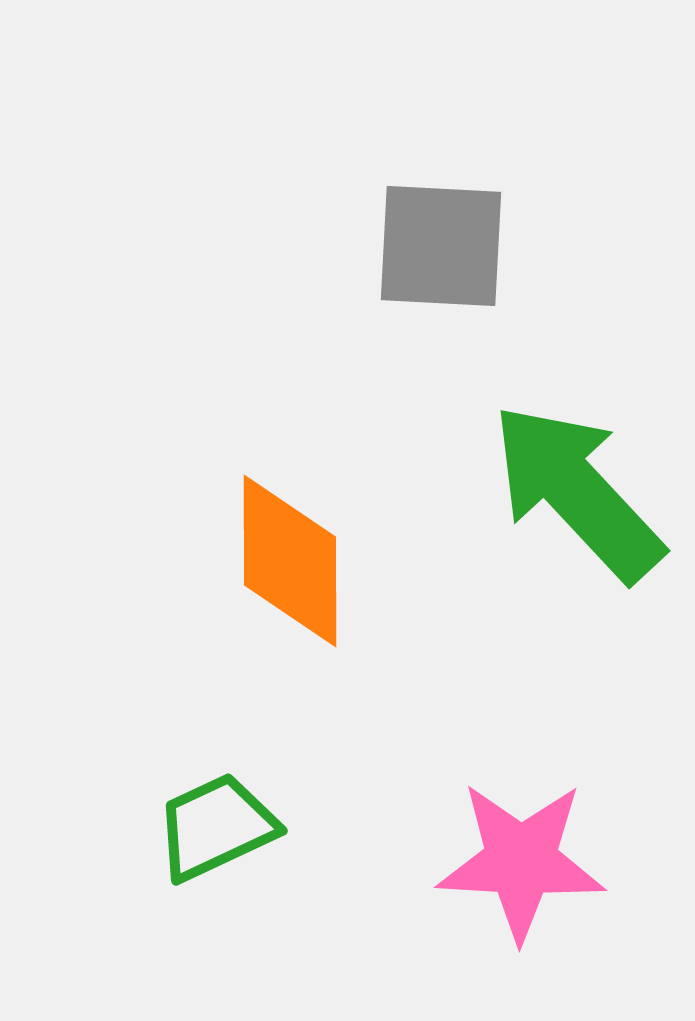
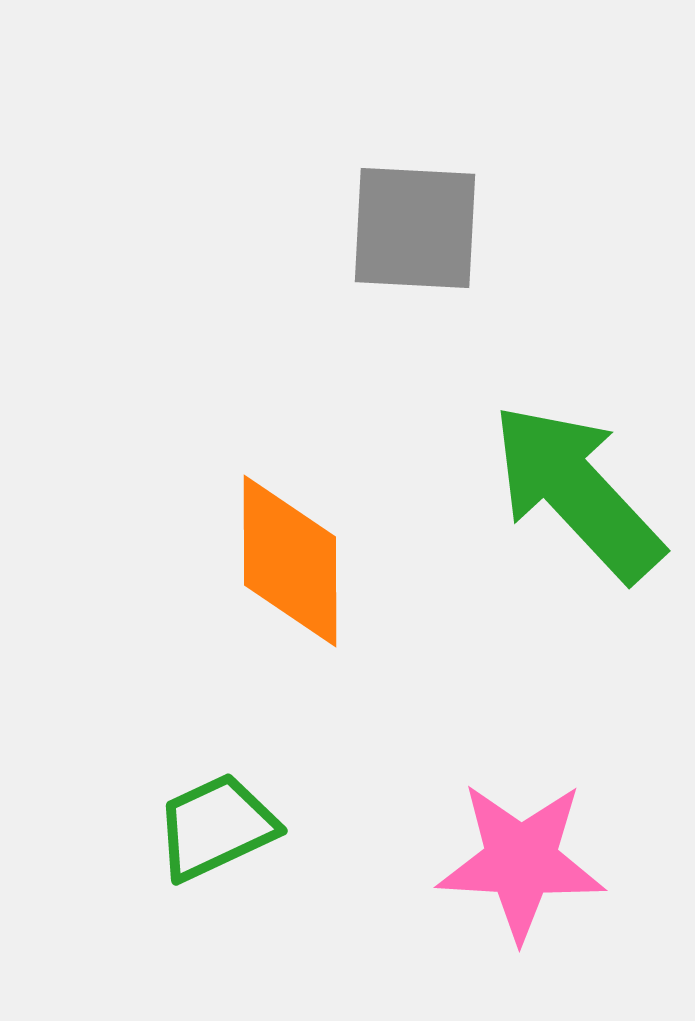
gray square: moved 26 px left, 18 px up
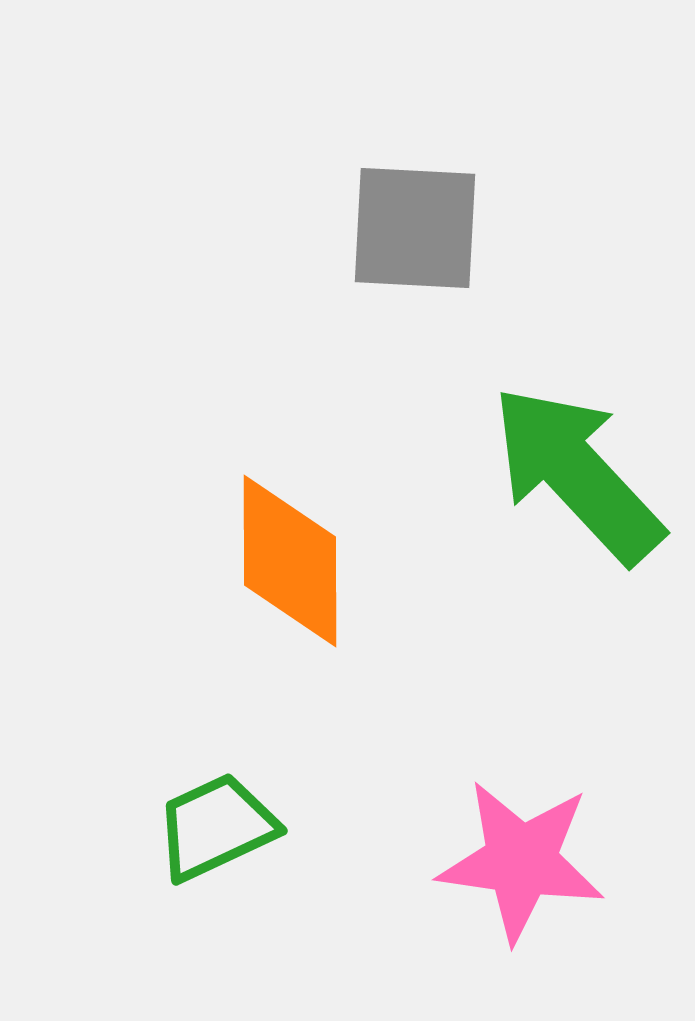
green arrow: moved 18 px up
pink star: rotated 5 degrees clockwise
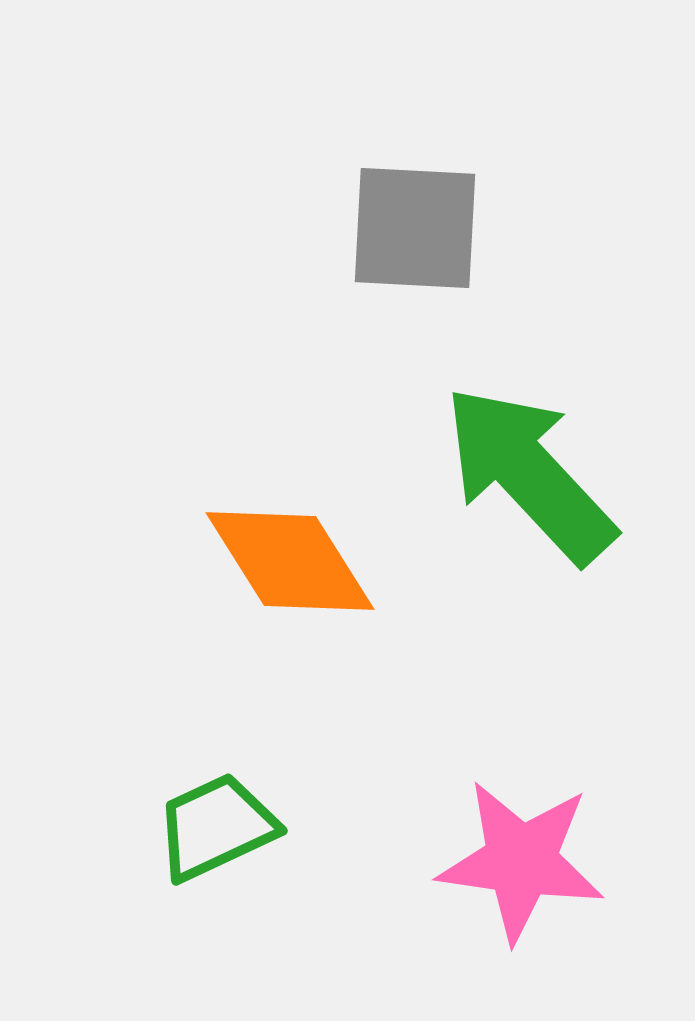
green arrow: moved 48 px left
orange diamond: rotated 32 degrees counterclockwise
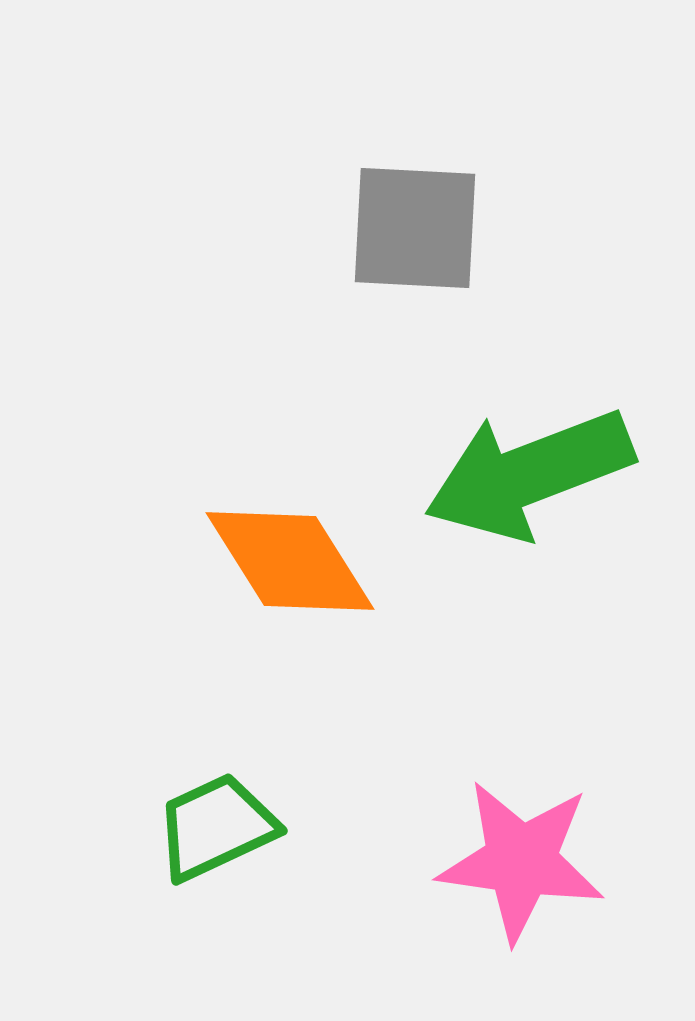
green arrow: rotated 68 degrees counterclockwise
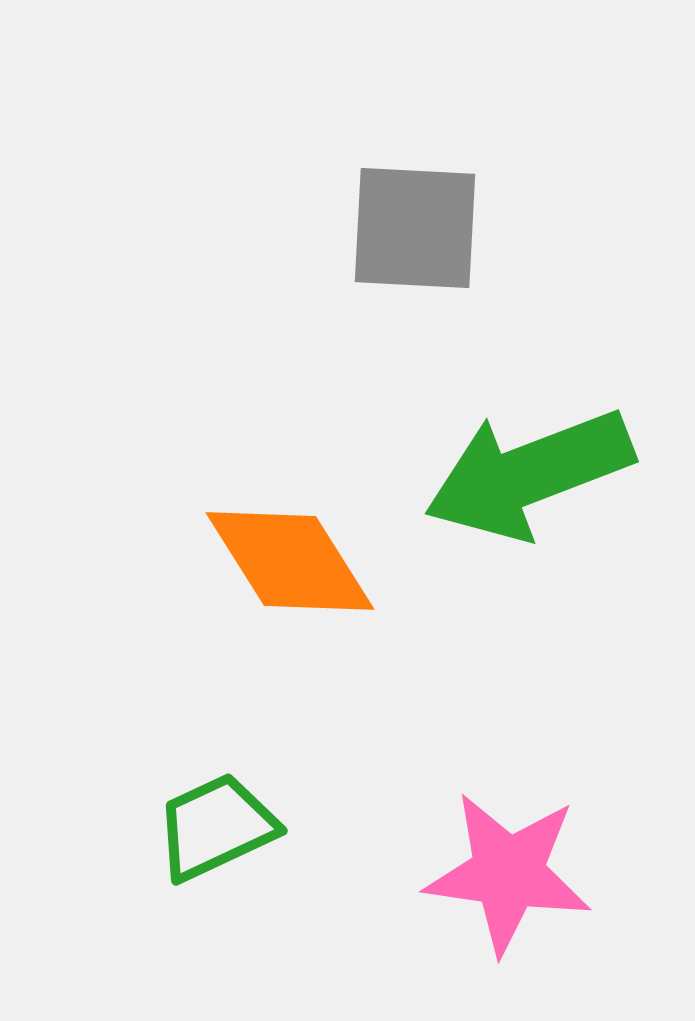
pink star: moved 13 px left, 12 px down
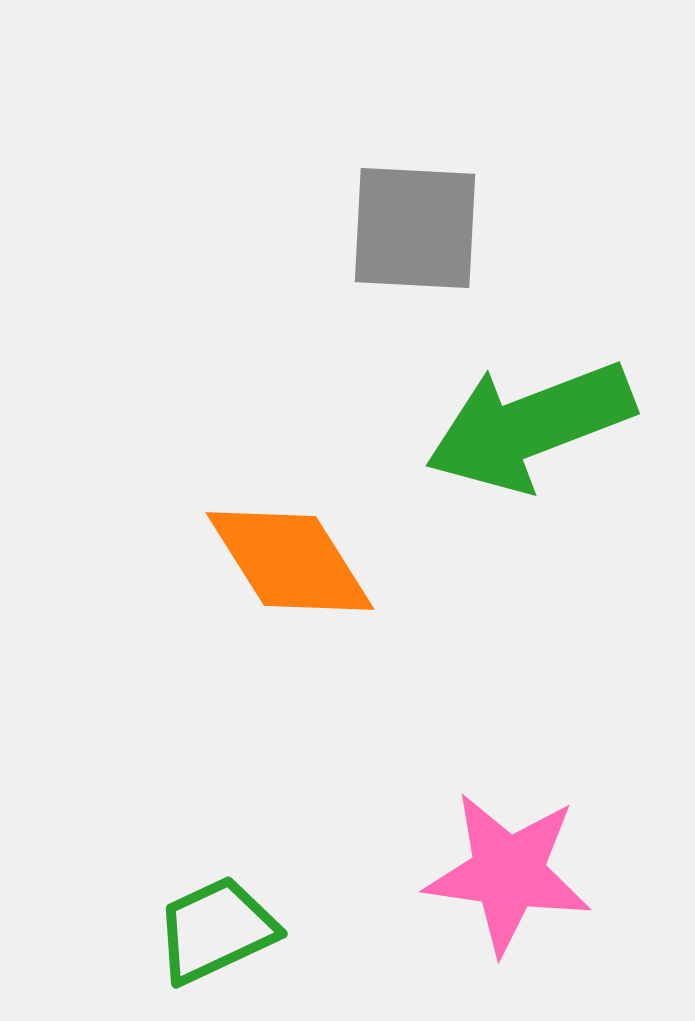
green arrow: moved 1 px right, 48 px up
green trapezoid: moved 103 px down
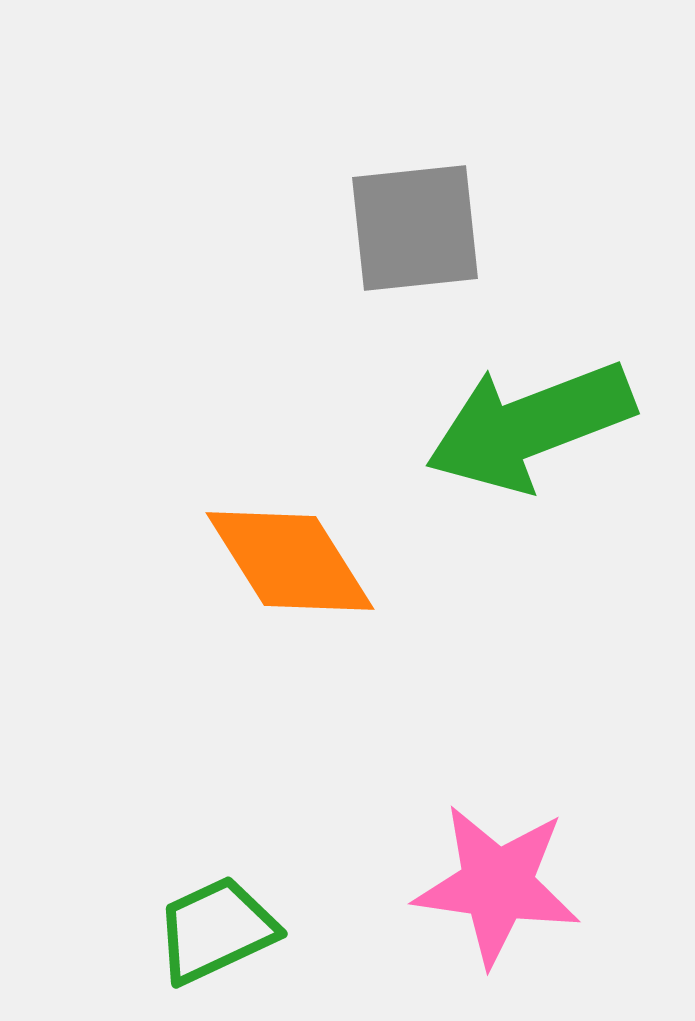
gray square: rotated 9 degrees counterclockwise
pink star: moved 11 px left, 12 px down
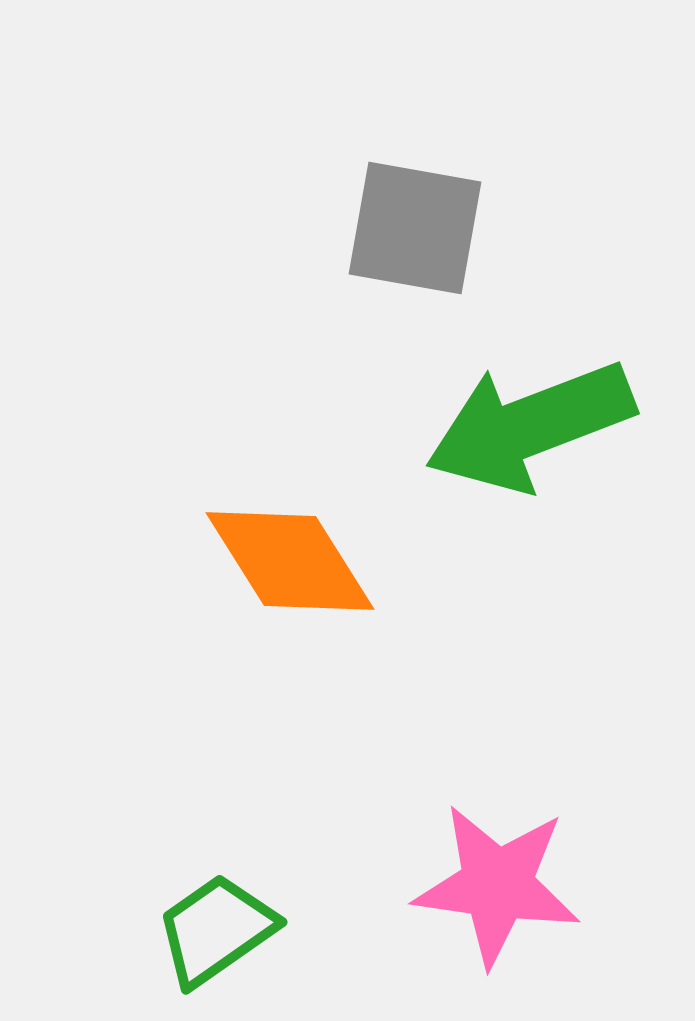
gray square: rotated 16 degrees clockwise
green trapezoid: rotated 10 degrees counterclockwise
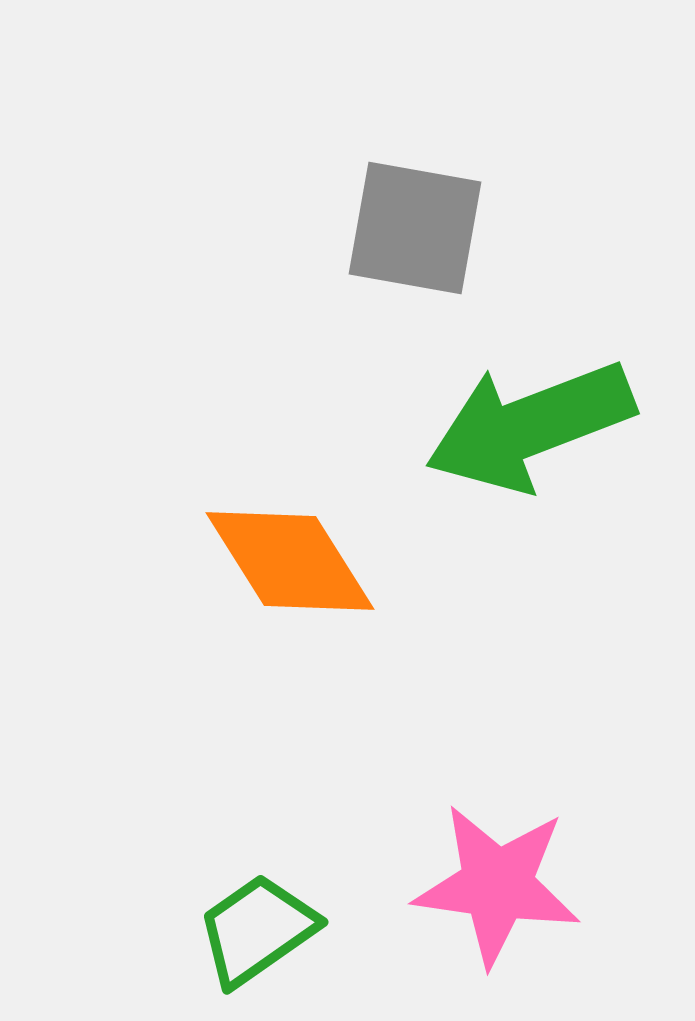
green trapezoid: moved 41 px right
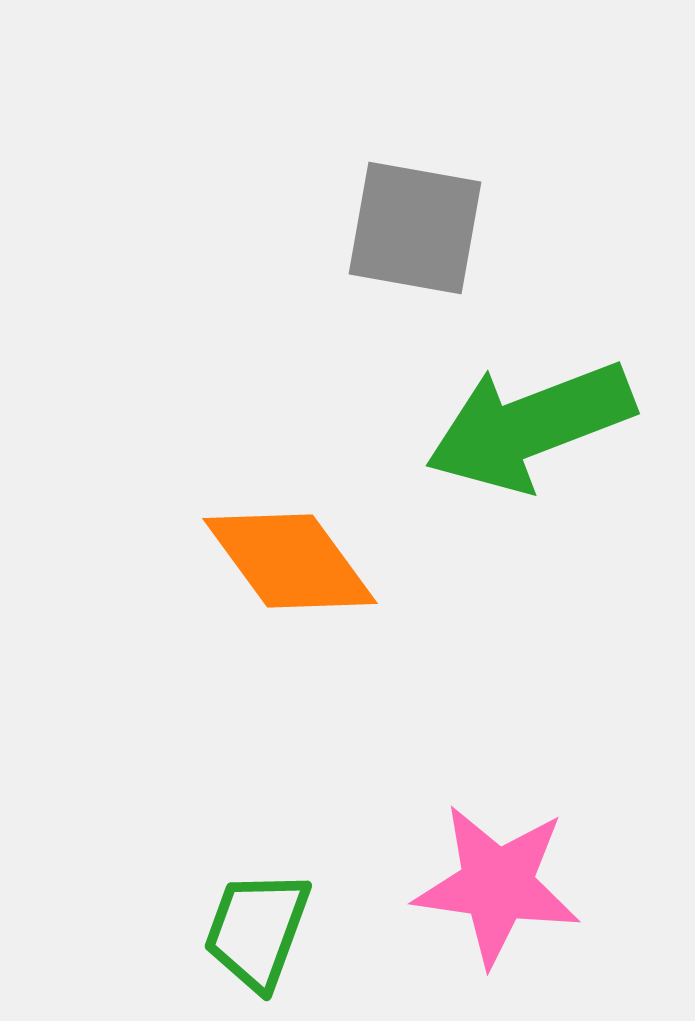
orange diamond: rotated 4 degrees counterclockwise
green trapezoid: rotated 35 degrees counterclockwise
